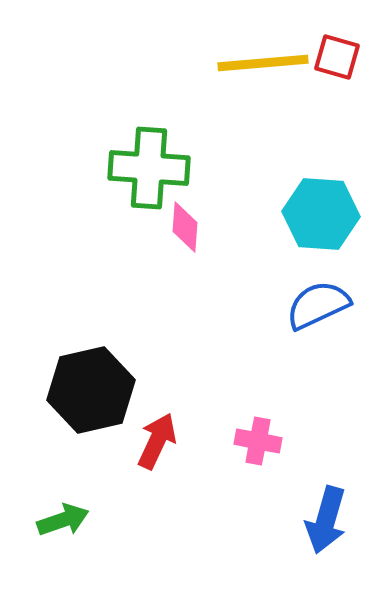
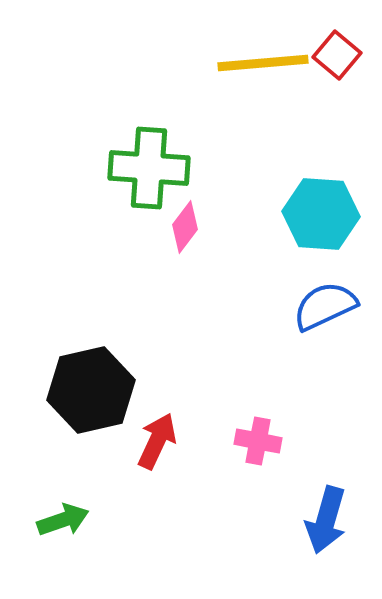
red square: moved 2 px up; rotated 24 degrees clockwise
pink diamond: rotated 33 degrees clockwise
blue semicircle: moved 7 px right, 1 px down
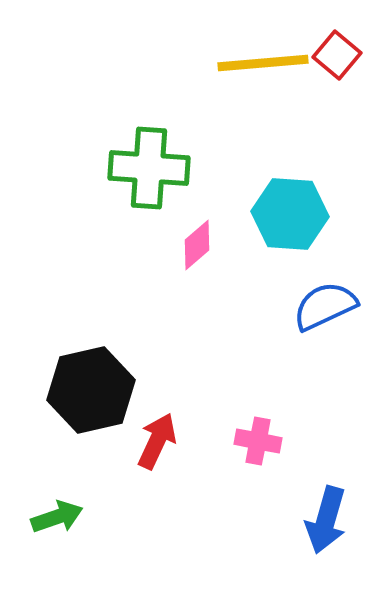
cyan hexagon: moved 31 px left
pink diamond: moved 12 px right, 18 px down; rotated 12 degrees clockwise
green arrow: moved 6 px left, 3 px up
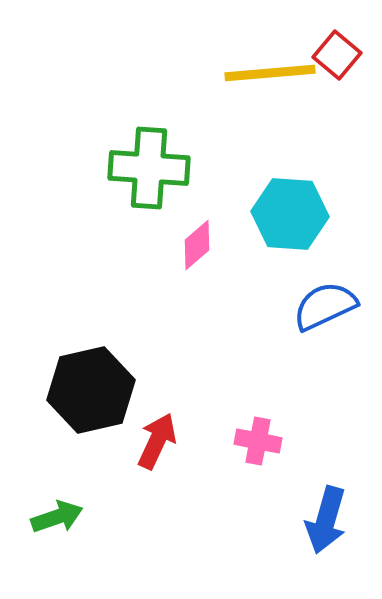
yellow line: moved 7 px right, 10 px down
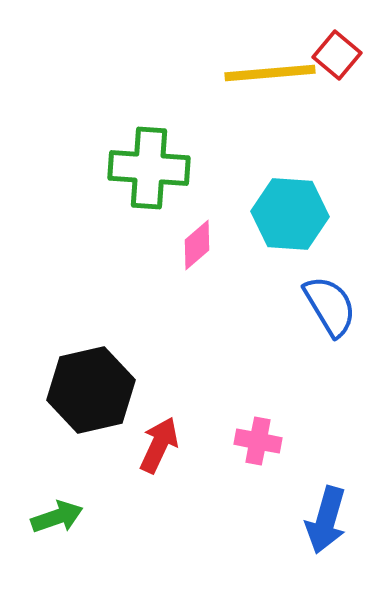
blue semicircle: moved 5 px right; rotated 84 degrees clockwise
red arrow: moved 2 px right, 4 px down
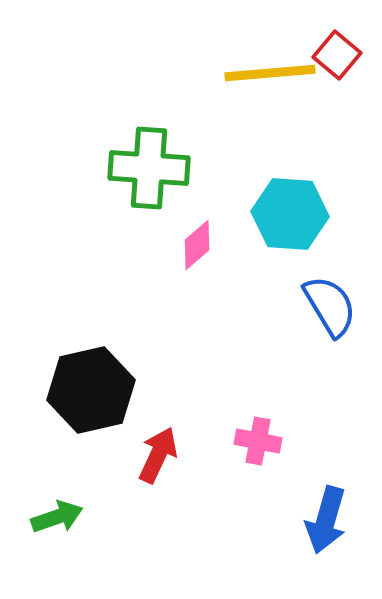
red arrow: moved 1 px left, 10 px down
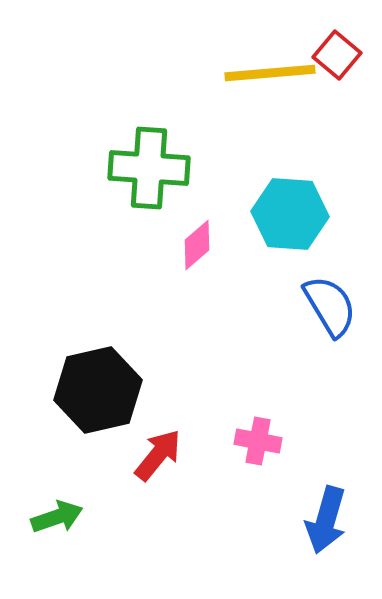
black hexagon: moved 7 px right
red arrow: rotated 14 degrees clockwise
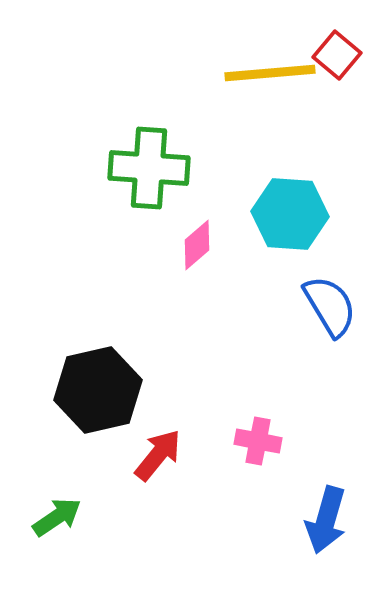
green arrow: rotated 15 degrees counterclockwise
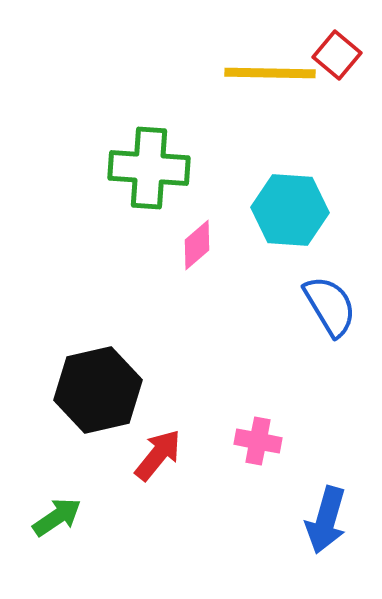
yellow line: rotated 6 degrees clockwise
cyan hexagon: moved 4 px up
